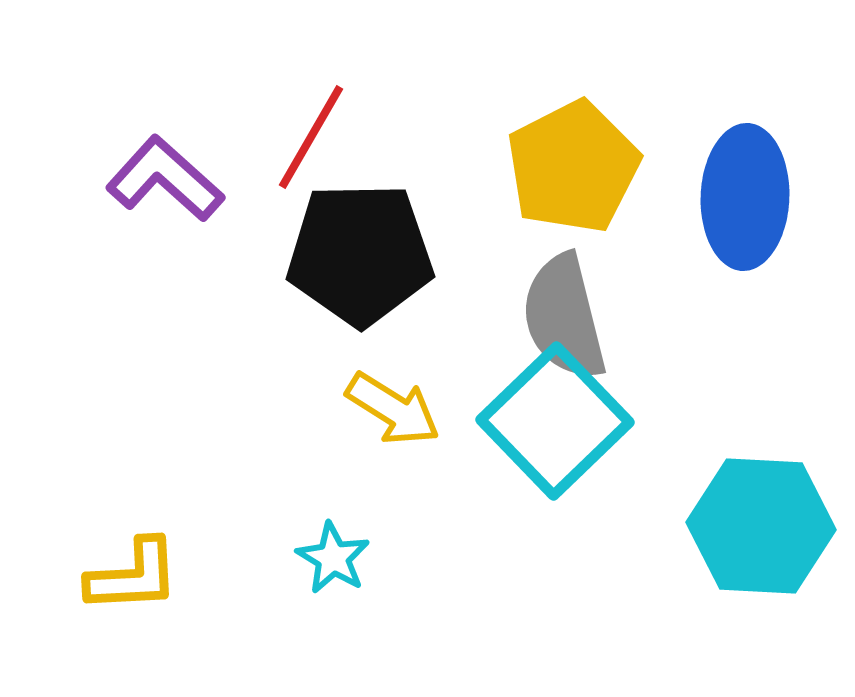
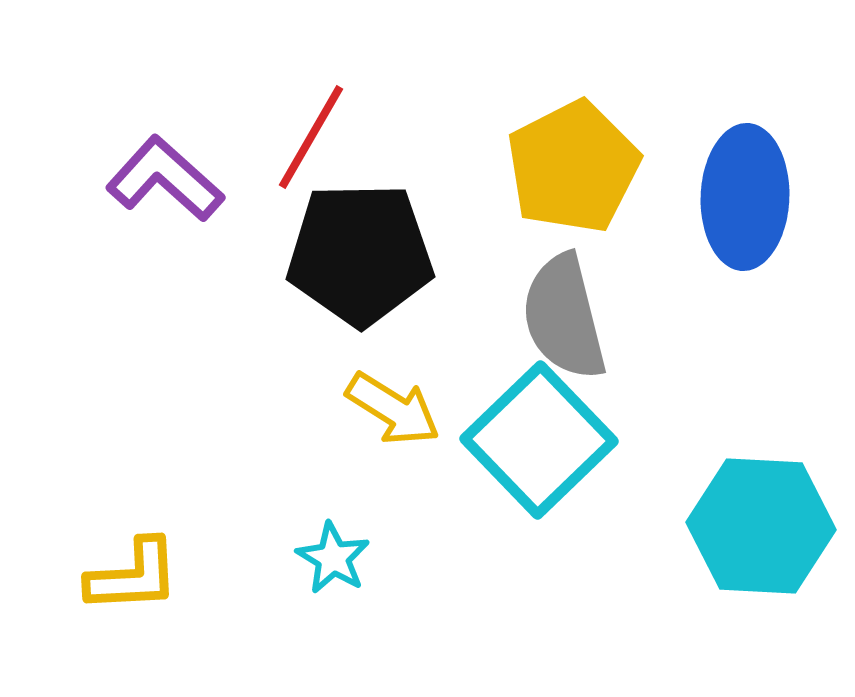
cyan square: moved 16 px left, 19 px down
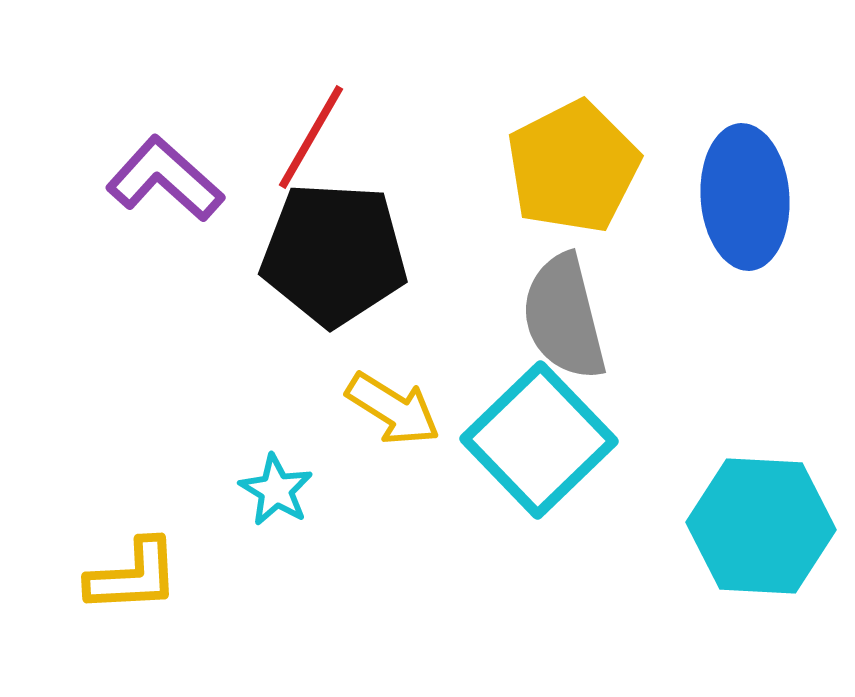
blue ellipse: rotated 6 degrees counterclockwise
black pentagon: moved 26 px left; rotated 4 degrees clockwise
cyan star: moved 57 px left, 68 px up
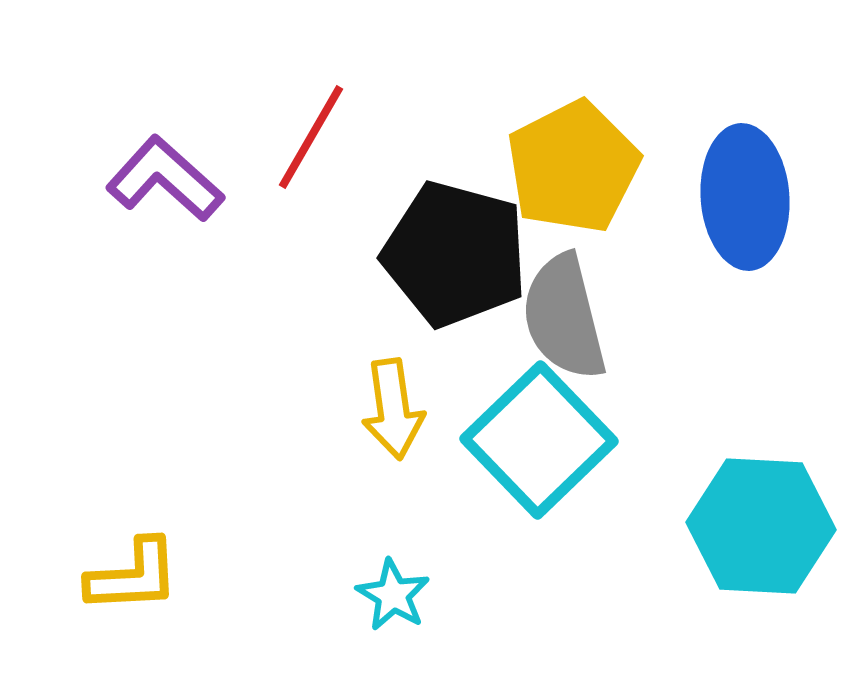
black pentagon: moved 121 px right; rotated 12 degrees clockwise
yellow arrow: rotated 50 degrees clockwise
cyan star: moved 117 px right, 105 px down
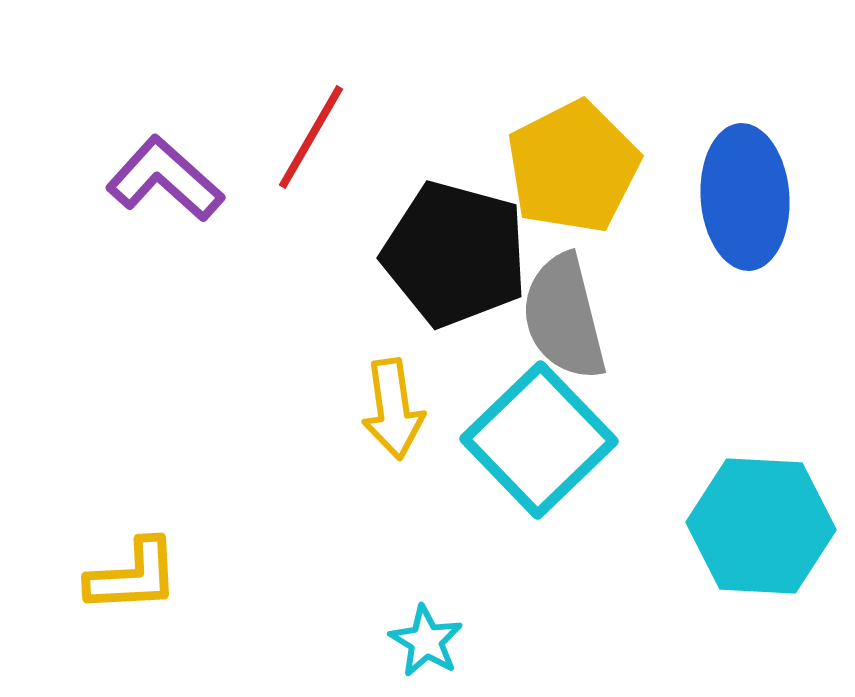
cyan star: moved 33 px right, 46 px down
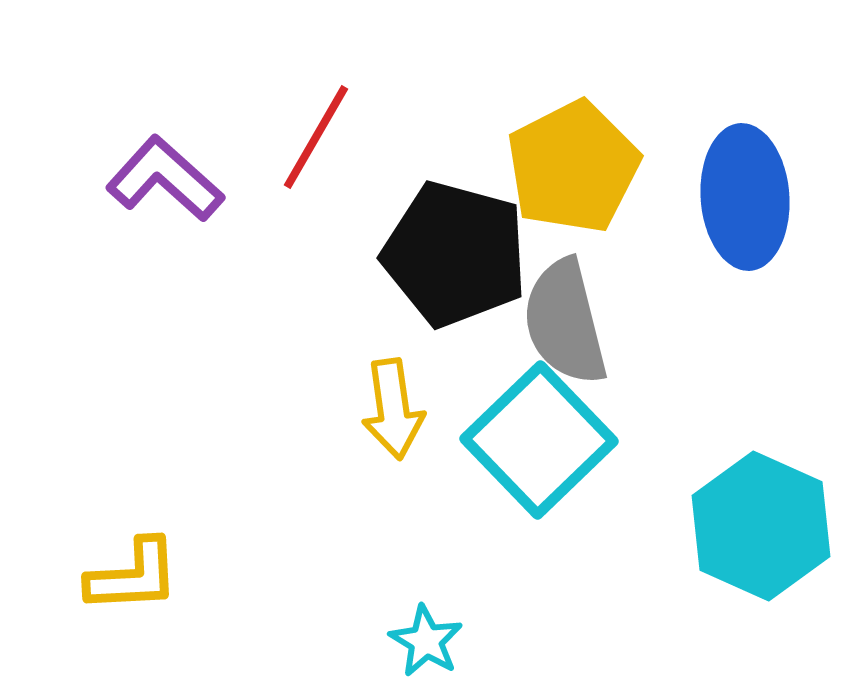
red line: moved 5 px right
gray semicircle: moved 1 px right, 5 px down
cyan hexagon: rotated 21 degrees clockwise
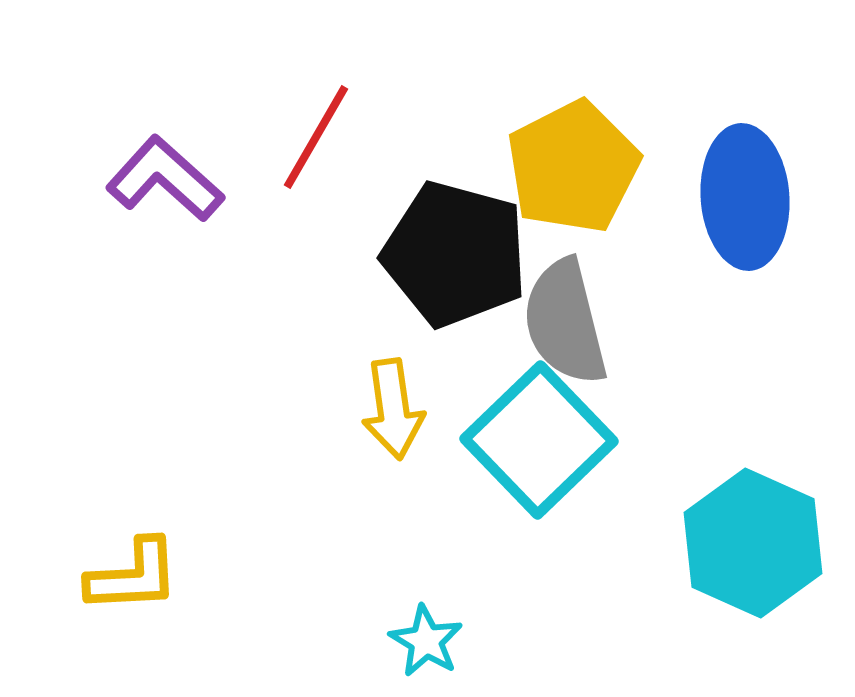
cyan hexagon: moved 8 px left, 17 px down
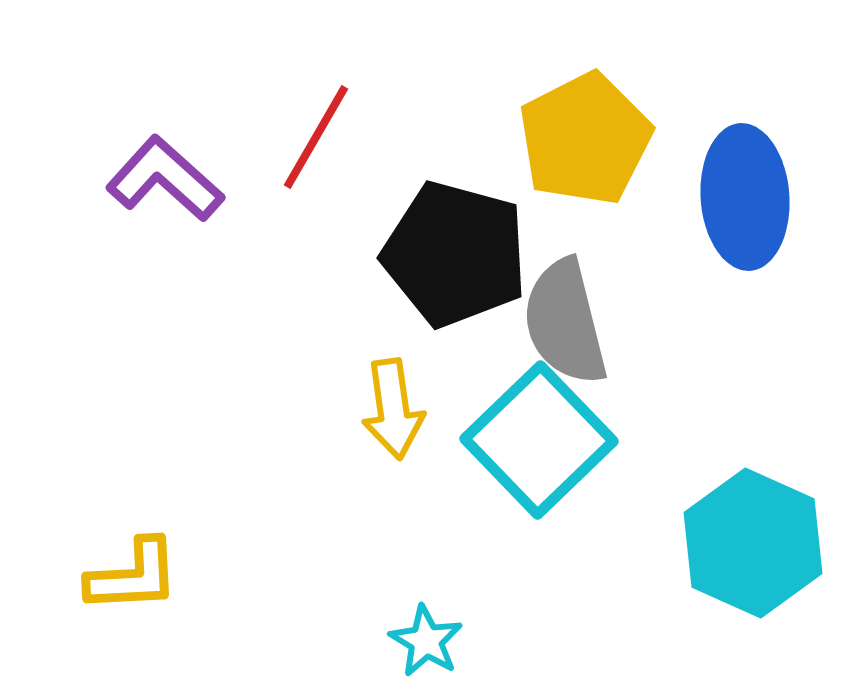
yellow pentagon: moved 12 px right, 28 px up
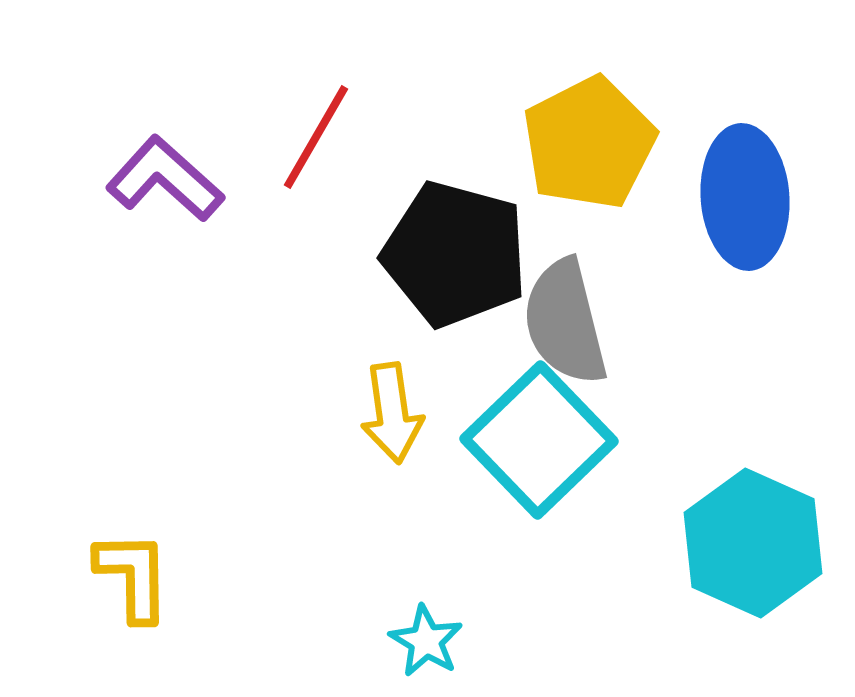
yellow pentagon: moved 4 px right, 4 px down
yellow arrow: moved 1 px left, 4 px down
yellow L-shape: rotated 88 degrees counterclockwise
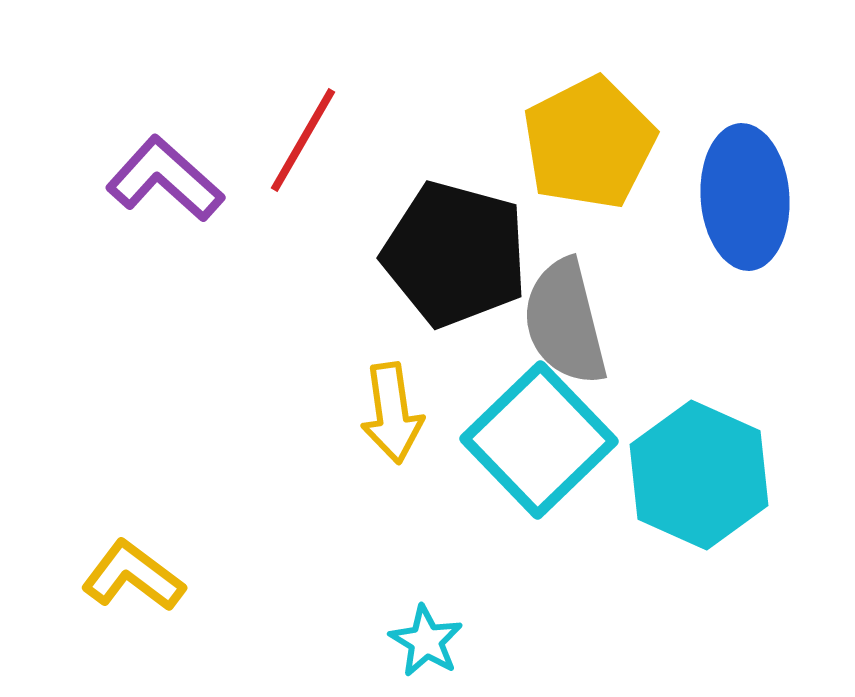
red line: moved 13 px left, 3 px down
cyan hexagon: moved 54 px left, 68 px up
yellow L-shape: rotated 52 degrees counterclockwise
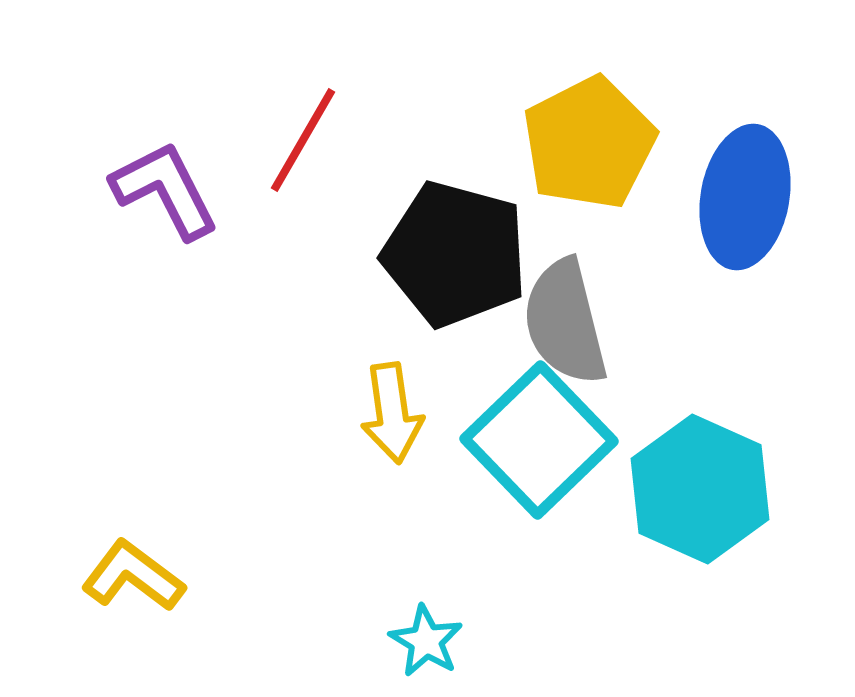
purple L-shape: moved 11 px down; rotated 21 degrees clockwise
blue ellipse: rotated 14 degrees clockwise
cyan hexagon: moved 1 px right, 14 px down
